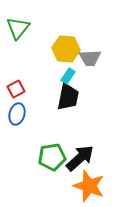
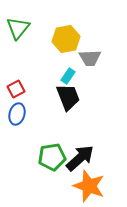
yellow hexagon: moved 10 px up; rotated 16 degrees counterclockwise
black trapezoid: rotated 32 degrees counterclockwise
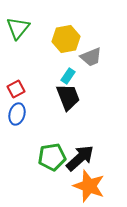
gray trapezoid: moved 1 px right, 1 px up; rotated 20 degrees counterclockwise
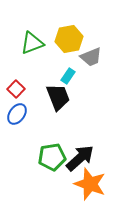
green triangle: moved 14 px right, 15 px down; rotated 30 degrees clockwise
yellow hexagon: moved 3 px right
red square: rotated 18 degrees counterclockwise
black trapezoid: moved 10 px left
blue ellipse: rotated 20 degrees clockwise
orange star: moved 1 px right, 2 px up
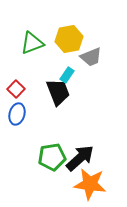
cyan rectangle: moved 1 px left, 1 px up
black trapezoid: moved 5 px up
blue ellipse: rotated 20 degrees counterclockwise
orange star: rotated 12 degrees counterclockwise
